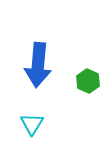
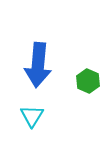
cyan triangle: moved 8 px up
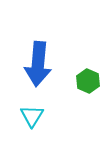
blue arrow: moved 1 px up
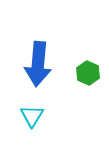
green hexagon: moved 8 px up
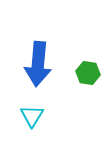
green hexagon: rotated 15 degrees counterclockwise
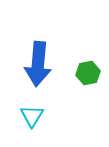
green hexagon: rotated 20 degrees counterclockwise
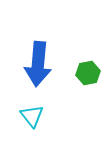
cyan triangle: rotated 10 degrees counterclockwise
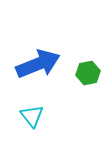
blue arrow: rotated 117 degrees counterclockwise
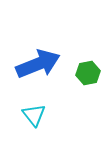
cyan triangle: moved 2 px right, 1 px up
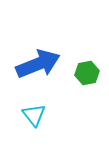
green hexagon: moved 1 px left
